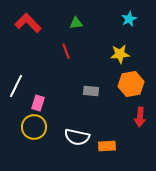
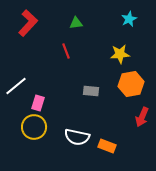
red L-shape: rotated 88 degrees clockwise
white line: rotated 25 degrees clockwise
red arrow: moved 2 px right; rotated 18 degrees clockwise
orange rectangle: rotated 24 degrees clockwise
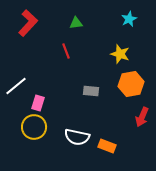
yellow star: rotated 24 degrees clockwise
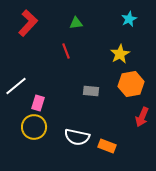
yellow star: rotated 24 degrees clockwise
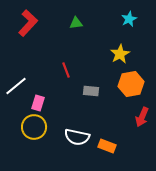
red line: moved 19 px down
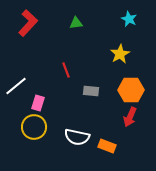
cyan star: rotated 21 degrees counterclockwise
orange hexagon: moved 6 px down; rotated 10 degrees clockwise
red arrow: moved 12 px left
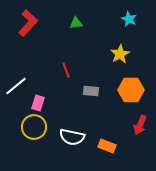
red arrow: moved 10 px right, 8 px down
white semicircle: moved 5 px left
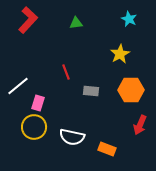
red L-shape: moved 3 px up
red line: moved 2 px down
white line: moved 2 px right
orange rectangle: moved 3 px down
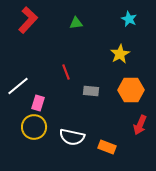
orange rectangle: moved 2 px up
